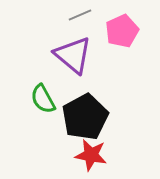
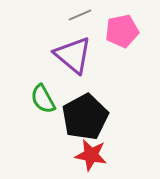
pink pentagon: rotated 12 degrees clockwise
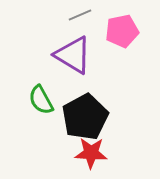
purple triangle: rotated 9 degrees counterclockwise
green semicircle: moved 2 px left, 1 px down
red star: moved 2 px up; rotated 8 degrees counterclockwise
